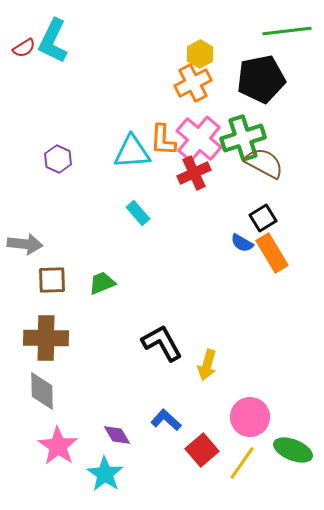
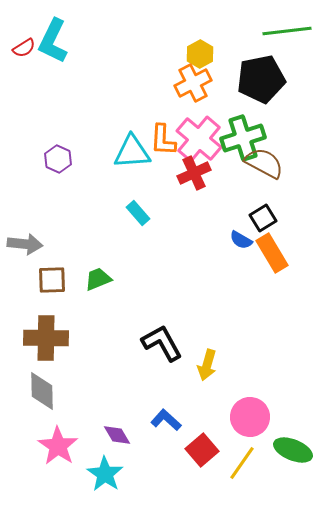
blue semicircle: moved 1 px left, 3 px up
green trapezoid: moved 4 px left, 4 px up
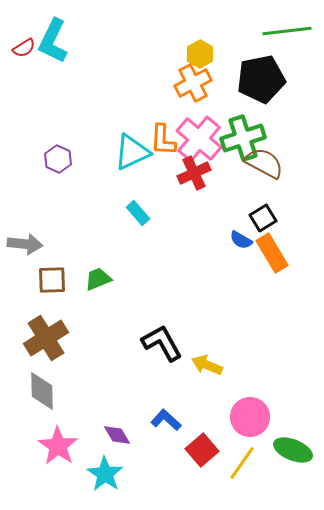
cyan triangle: rotated 21 degrees counterclockwise
brown cross: rotated 33 degrees counterclockwise
yellow arrow: rotated 96 degrees clockwise
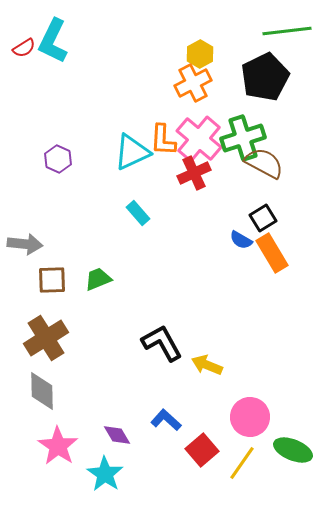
black pentagon: moved 4 px right, 2 px up; rotated 15 degrees counterclockwise
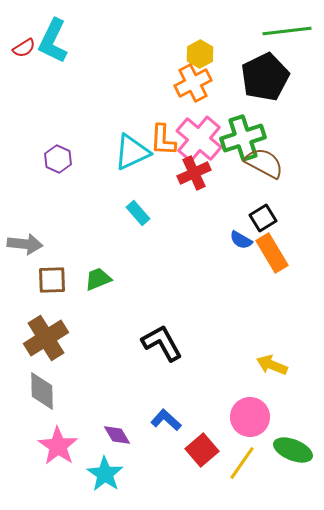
yellow arrow: moved 65 px right
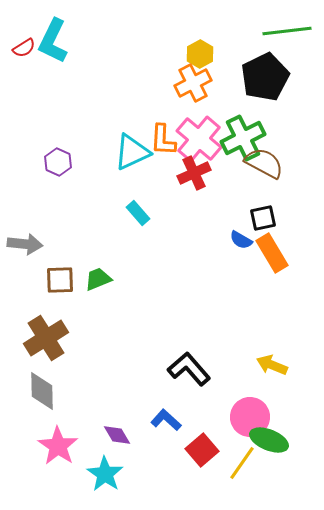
green cross: rotated 9 degrees counterclockwise
purple hexagon: moved 3 px down
black square: rotated 20 degrees clockwise
brown square: moved 8 px right
black L-shape: moved 27 px right, 26 px down; rotated 12 degrees counterclockwise
green ellipse: moved 24 px left, 10 px up
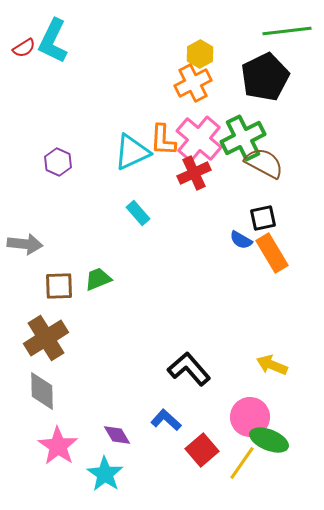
brown square: moved 1 px left, 6 px down
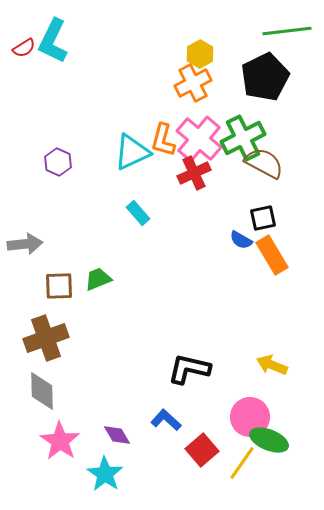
orange L-shape: rotated 12 degrees clockwise
gray arrow: rotated 12 degrees counterclockwise
orange rectangle: moved 2 px down
brown cross: rotated 12 degrees clockwise
black L-shape: rotated 36 degrees counterclockwise
pink star: moved 2 px right, 5 px up
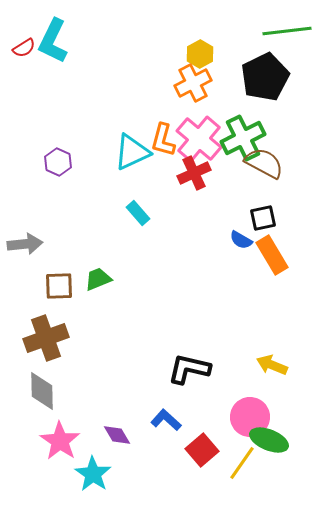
cyan star: moved 12 px left
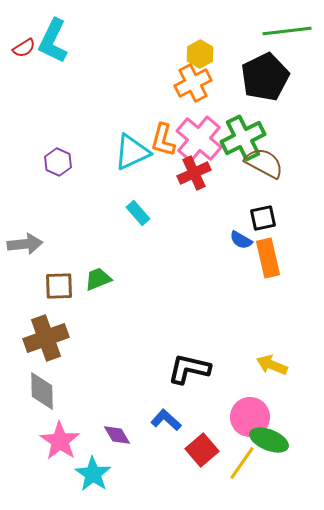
orange rectangle: moved 4 px left, 3 px down; rotated 18 degrees clockwise
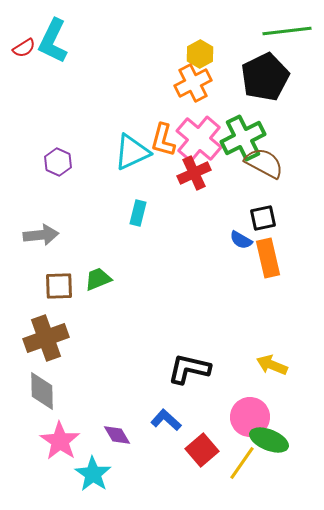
cyan rectangle: rotated 55 degrees clockwise
gray arrow: moved 16 px right, 9 px up
